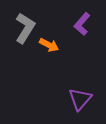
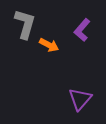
purple L-shape: moved 6 px down
gray L-shape: moved 4 px up; rotated 16 degrees counterclockwise
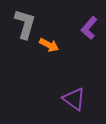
purple L-shape: moved 7 px right, 2 px up
purple triangle: moved 6 px left; rotated 35 degrees counterclockwise
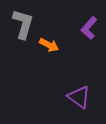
gray L-shape: moved 2 px left
purple triangle: moved 5 px right, 2 px up
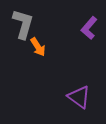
orange arrow: moved 11 px left, 2 px down; rotated 30 degrees clockwise
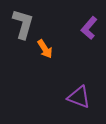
orange arrow: moved 7 px right, 2 px down
purple triangle: rotated 15 degrees counterclockwise
